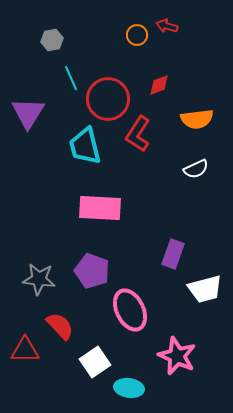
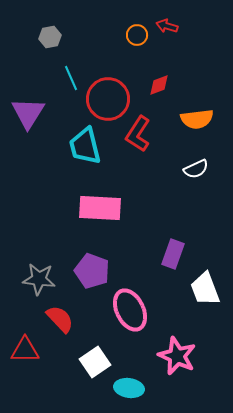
gray hexagon: moved 2 px left, 3 px up
white trapezoid: rotated 84 degrees clockwise
red semicircle: moved 7 px up
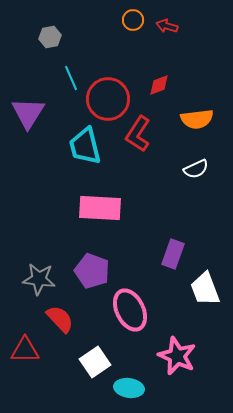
orange circle: moved 4 px left, 15 px up
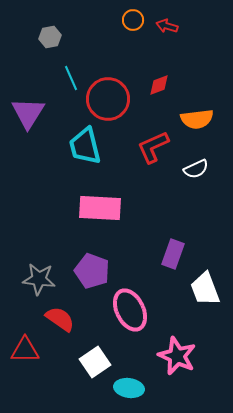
red L-shape: moved 15 px right, 13 px down; rotated 33 degrees clockwise
red semicircle: rotated 12 degrees counterclockwise
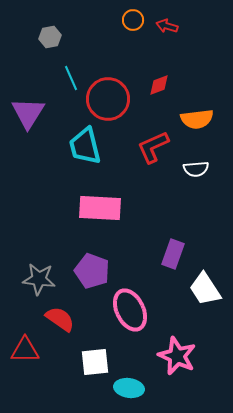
white semicircle: rotated 20 degrees clockwise
white trapezoid: rotated 12 degrees counterclockwise
white square: rotated 28 degrees clockwise
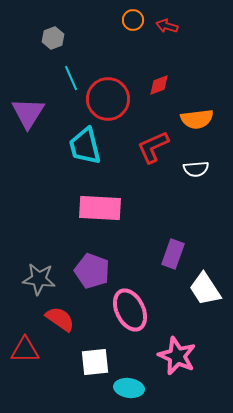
gray hexagon: moved 3 px right, 1 px down; rotated 10 degrees counterclockwise
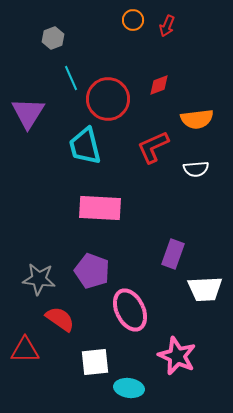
red arrow: rotated 85 degrees counterclockwise
white trapezoid: rotated 60 degrees counterclockwise
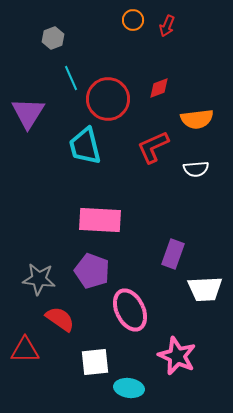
red diamond: moved 3 px down
pink rectangle: moved 12 px down
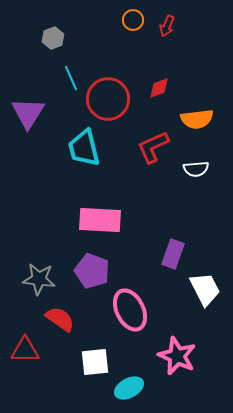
cyan trapezoid: moved 1 px left, 2 px down
white trapezoid: rotated 114 degrees counterclockwise
cyan ellipse: rotated 36 degrees counterclockwise
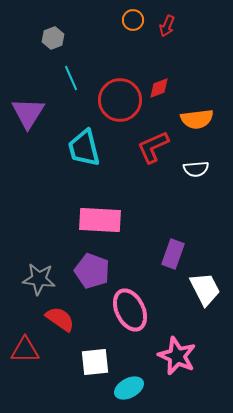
red circle: moved 12 px right, 1 px down
